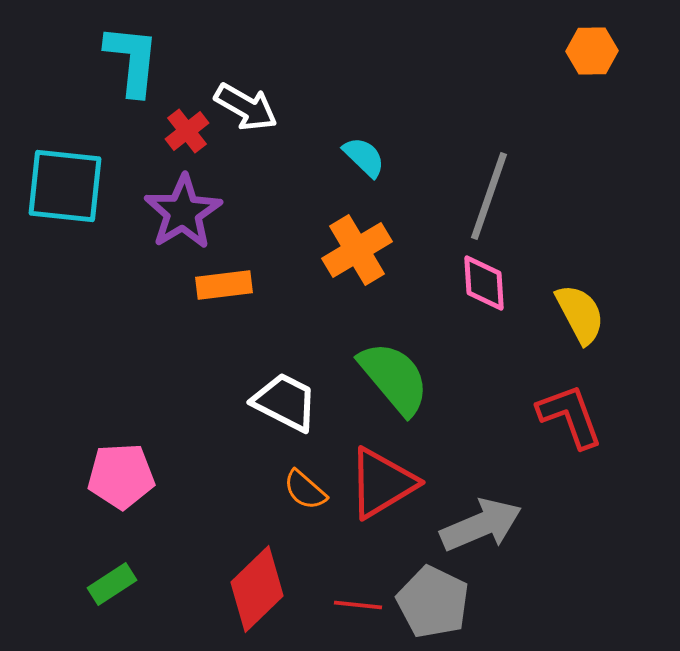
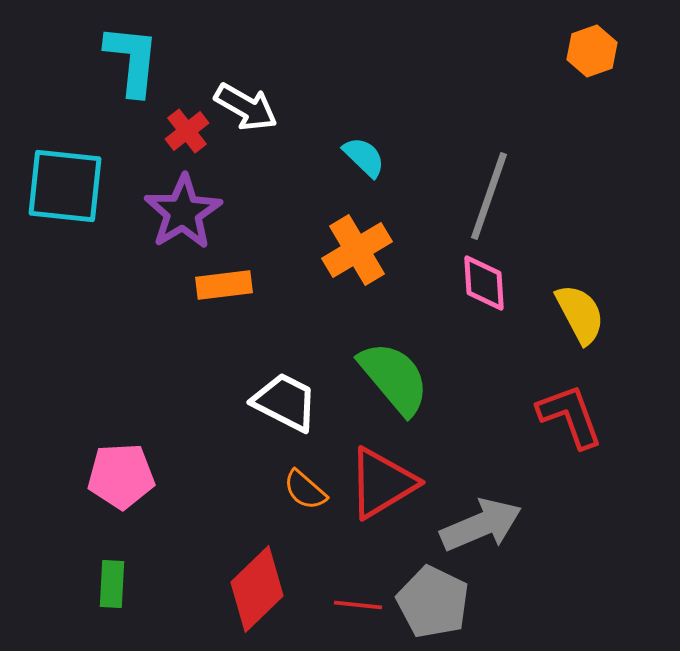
orange hexagon: rotated 18 degrees counterclockwise
green rectangle: rotated 54 degrees counterclockwise
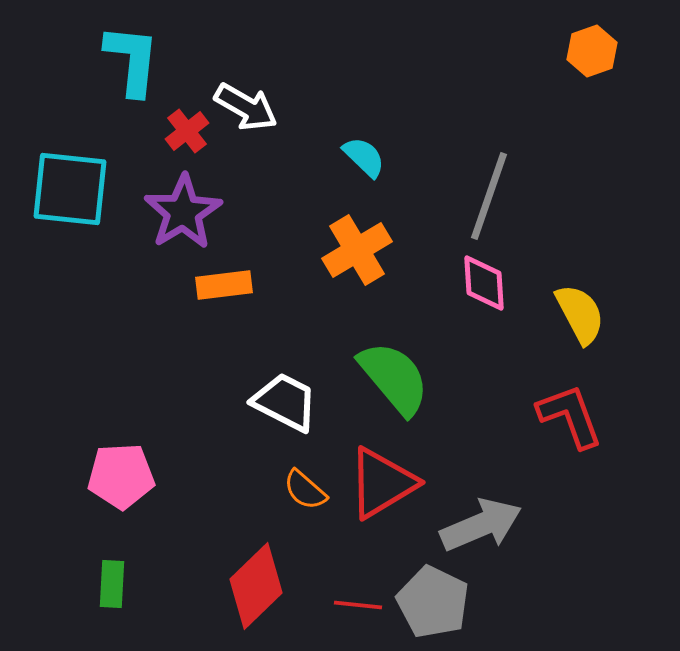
cyan square: moved 5 px right, 3 px down
red diamond: moved 1 px left, 3 px up
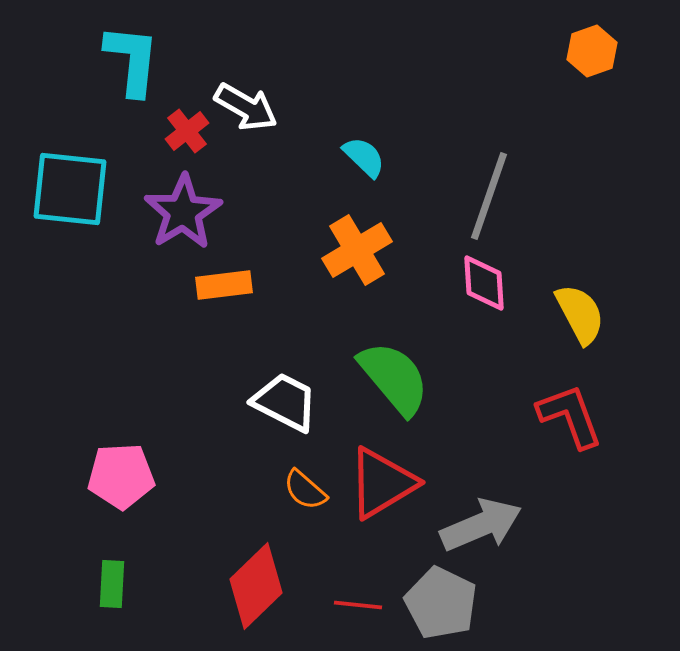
gray pentagon: moved 8 px right, 1 px down
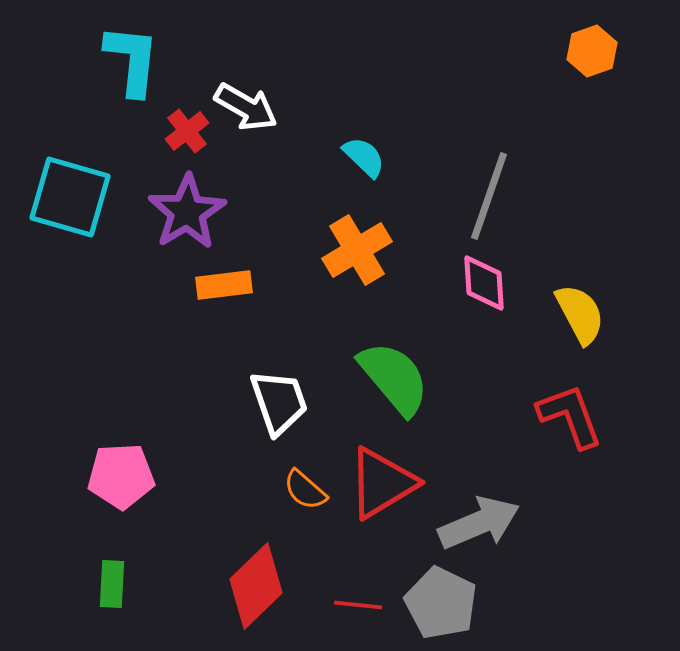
cyan square: moved 8 px down; rotated 10 degrees clockwise
purple star: moved 4 px right
white trapezoid: moved 6 px left; rotated 44 degrees clockwise
gray arrow: moved 2 px left, 2 px up
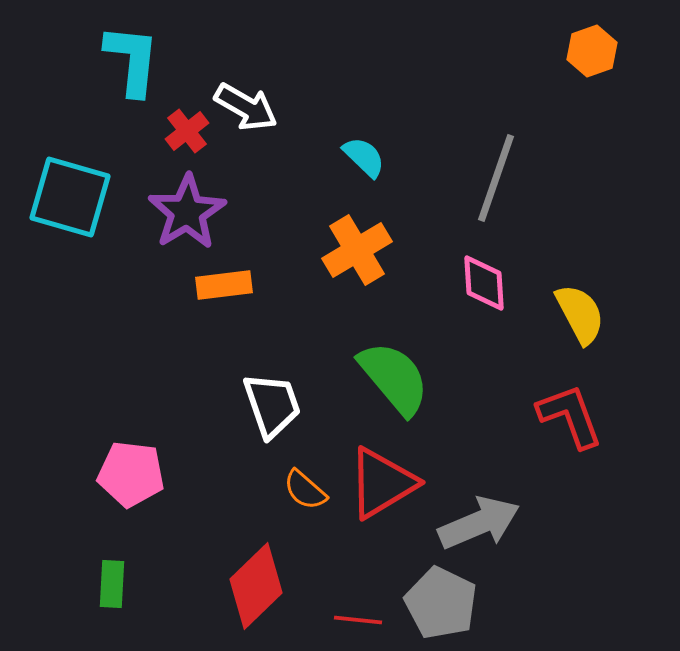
gray line: moved 7 px right, 18 px up
white trapezoid: moved 7 px left, 3 px down
pink pentagon: moved 10 px right, 2 px up; rotated 10 degrees clockwise
red line: moved 15 px down
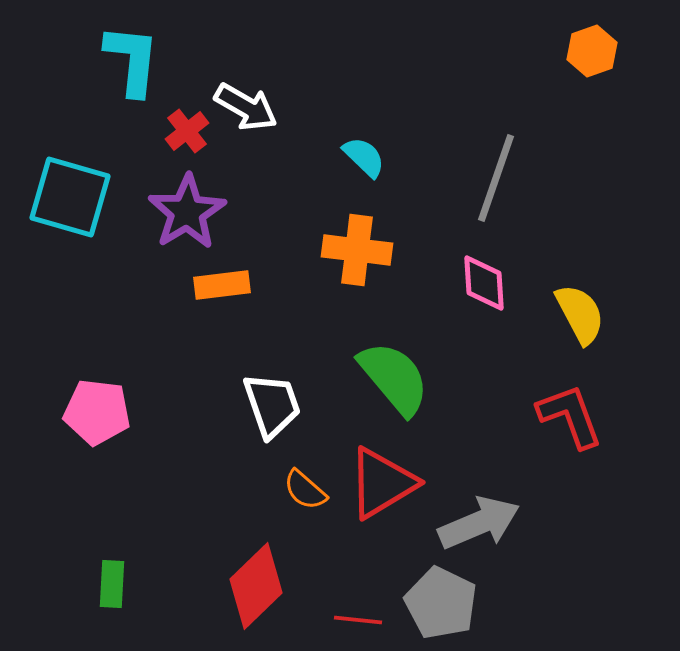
orange cross: rotated 38 degrees clockwise
orange rectangle: moved 2 px left
pink pentagon: moved 34 px left, 62 px up
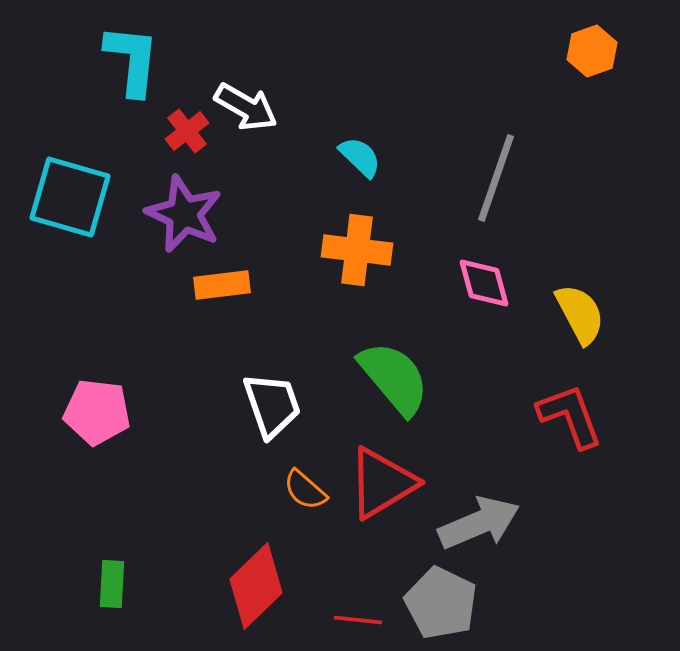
cyan semicircle: moved 4 px left
purple star: moved 3 px left, 2 px down; rotated 16 degrees counterclockwise
pink diamond: rotated 12 degrees counterclockwise
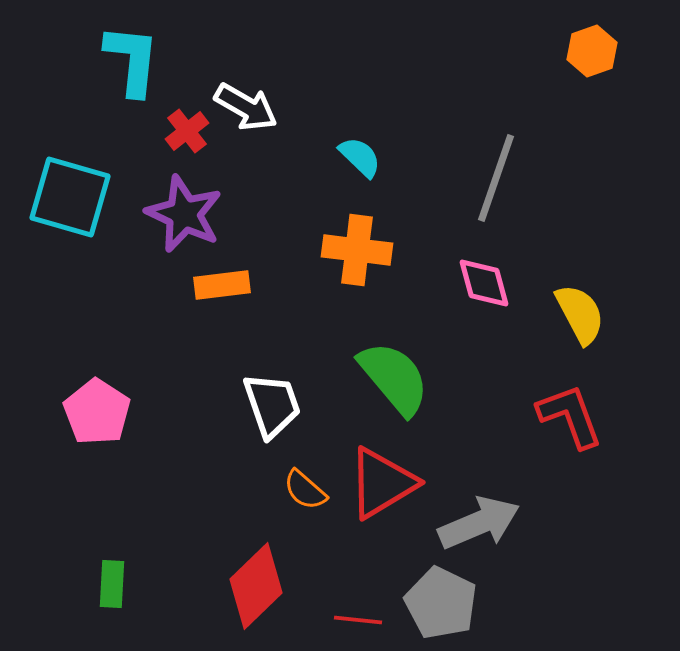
pink pentagon: rotated 26 degrees clockwise
